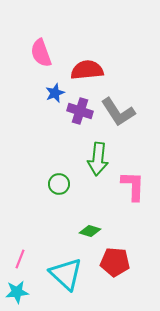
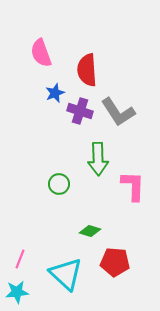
red semicircle: rotated 88 degrees counterclockwise
green arrow: rotated 8 degrees counterclockwise
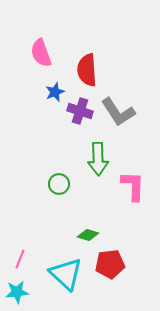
blue star: moved 1 px up
green diamond: moved 2 px left, 4 px down
red pentagon: moved 5 px left, 2 px down; rotated 12 degrees counterclockwise
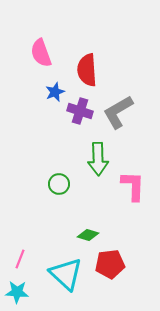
gray L-shape: rotated 93 degrees clockwise
cyan star: rotated 10 degrees clockwise
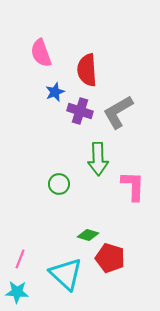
red pentagon: moved 6 px up; rotated 24 degrees clockwise
